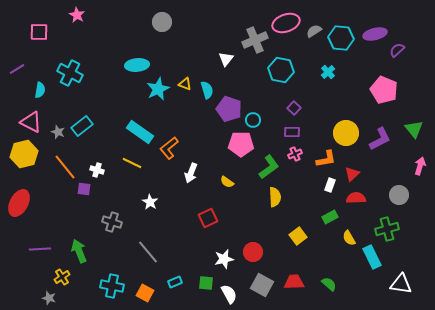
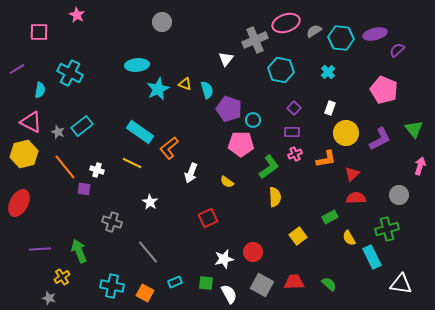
white rectangle at (330, 185): moved 77 px up
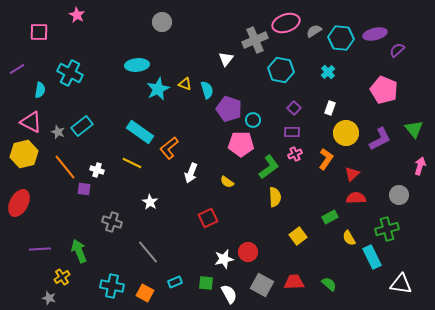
orange L-shape at (326, 159): rotated 45 degrees counterclockwise
red circle at (253, 252): moved 5 px left
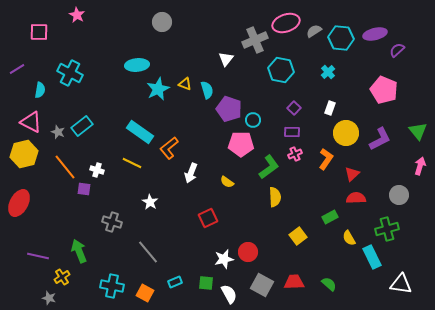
green triangle at (414, 129): moved 4 px right, 2 px down
purple line at (40, 249): moved 2 px left, 7 px down; rotated 15 degrees clockwise
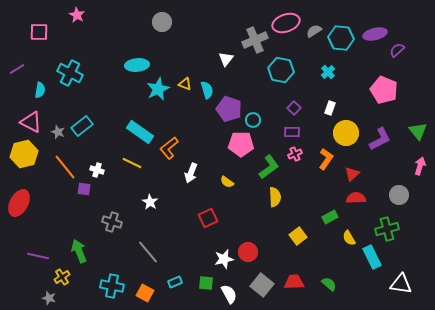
gray square at (262, 285): rotated 10 degrees clockwise
